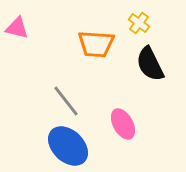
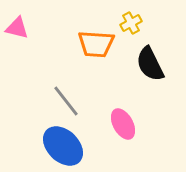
yellow cross: moved 8 px left; rotated 25 degrees clockwise
blue ellipse: moved 5 px left
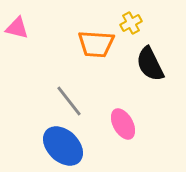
gray line: moved 3 px right
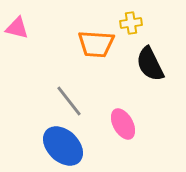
yellow cross: rotated 20 degrees clockwise
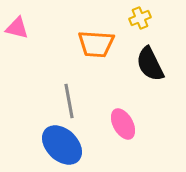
yellow cross: moved 9 px right, 5 px up; rotated 15 degrees counterclockwise
gray line: rotated 28 degrees clockwise
blue ellipse: moved 1 px left, 1 px up
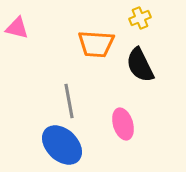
black semicircle: moved 10 px left, 1 px down
pink ellipse: rotated 12 degrees clockwise
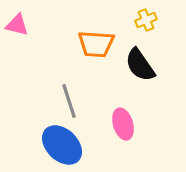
yellow cross: moved 6 px right, 2 px down
pink triangle: moved 3 px up
black semicircle: rotated 9 degrees counterclockwise
gray line: rotated 8 degrees counterclockwise
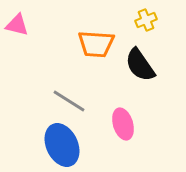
gray line: rotated 40 degrees counterclockwise
blue ellipse: rotated 21 degrees clockwise
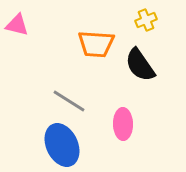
pink ellipse: rotated 16 degrees clockwise
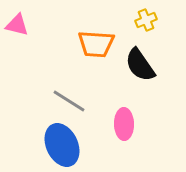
pink ellipse: moved 1 px right
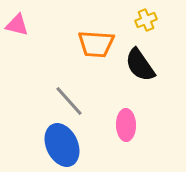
gray line: rotated 16 degrees clockwise
pink ellipse: moved 2 px right, 1 px down
